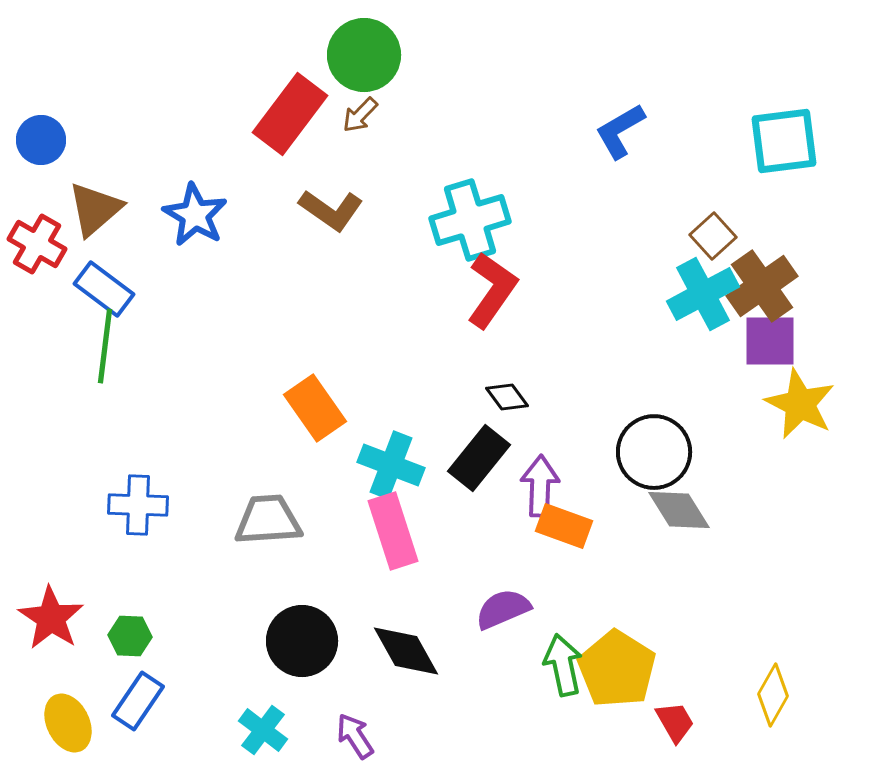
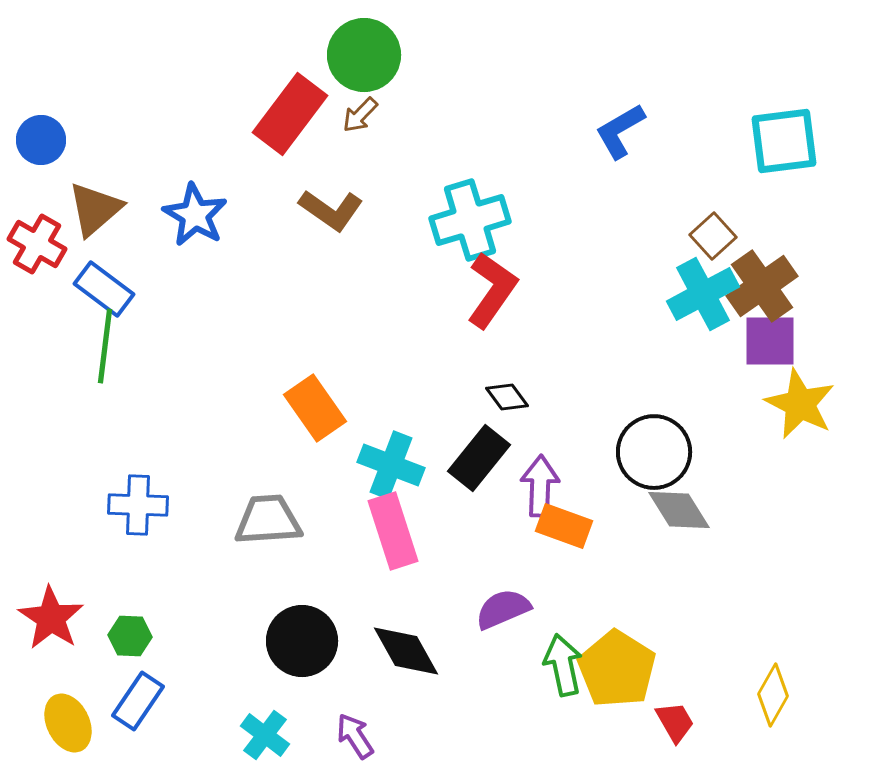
cyan cross at (263, 730): moved 2 px right, 5 px down
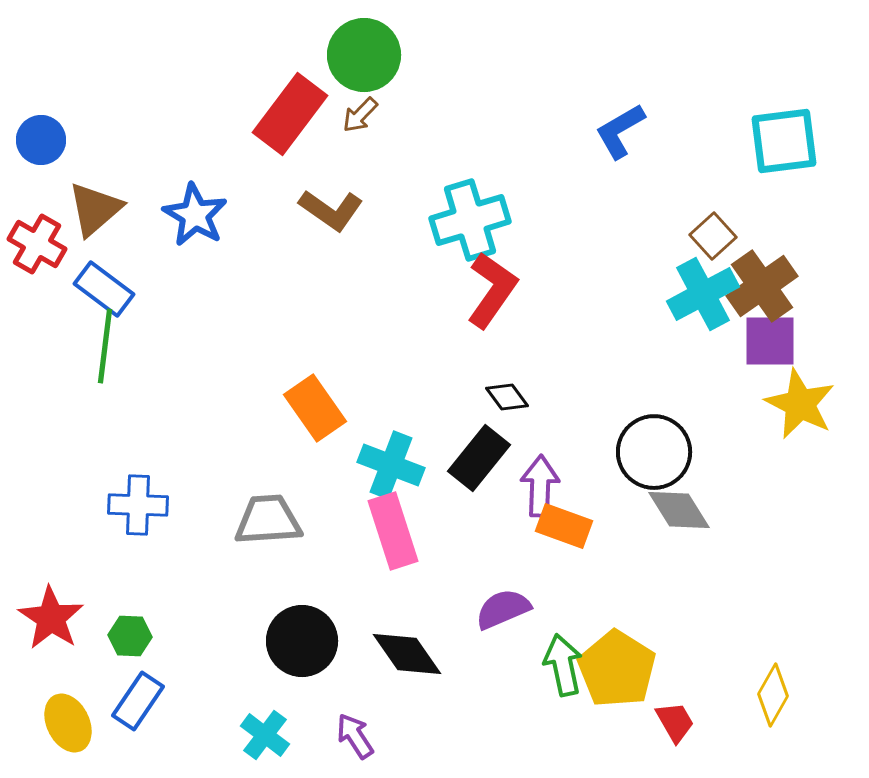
black diamond at (406, 651): moved 1 px right, 3 px down; rotated 6 degrees counterclockwise
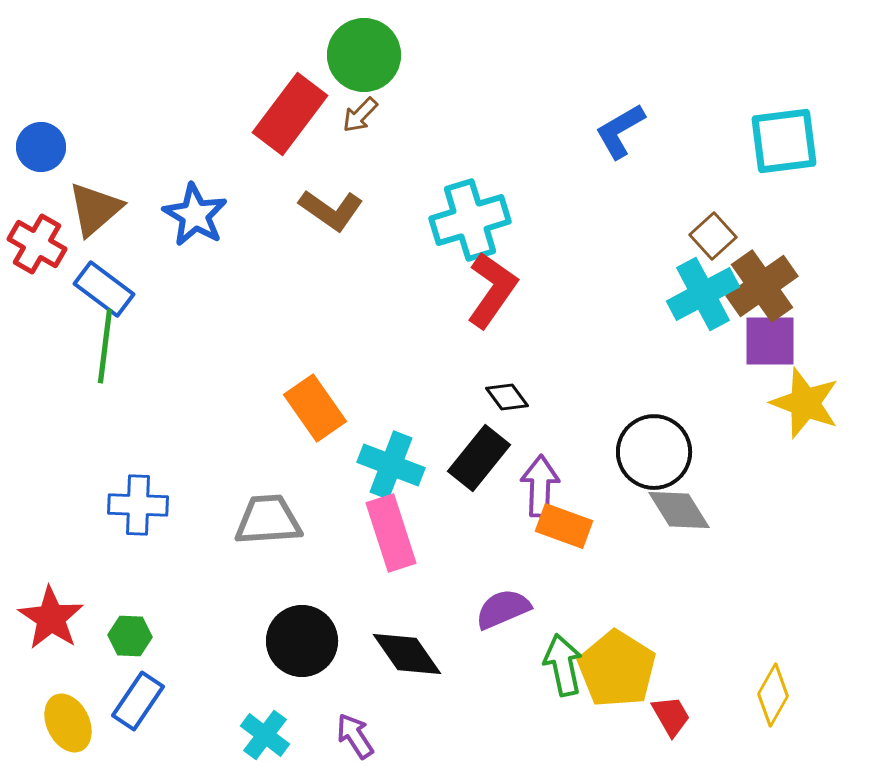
blue circle at (41, 140): moved 7 px down
yellow star at (800, 404): moved 5 px right, 1 px up; rotated 6 degrees counterclockwise
pink rectangle at (393, 531): moved 2 px left, 2 px down
red trapezoid at (675, 722): moved 4 px left, 6 px up
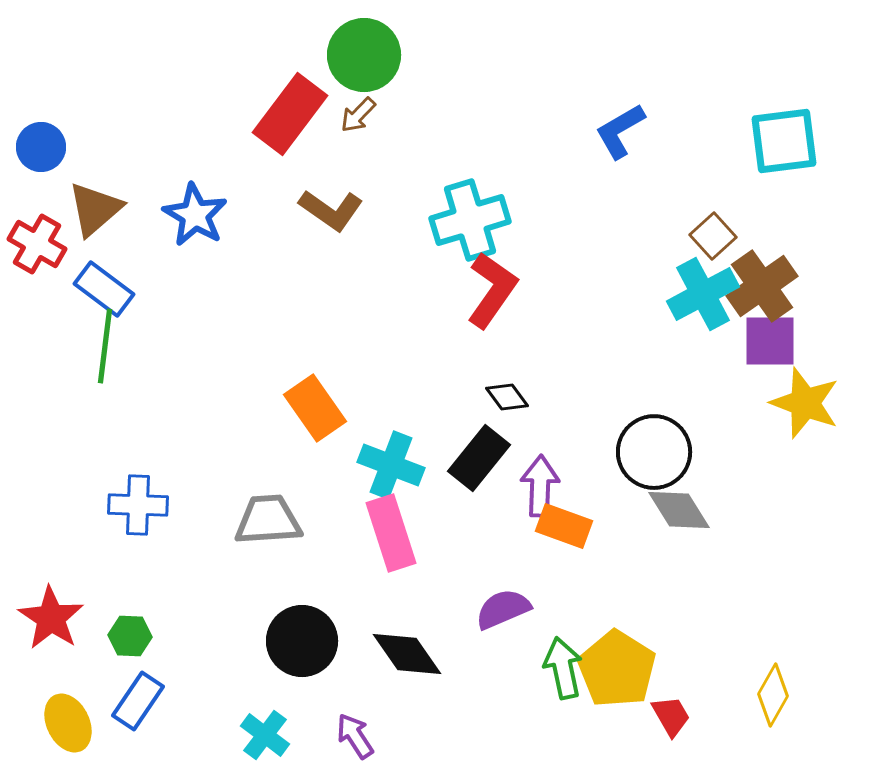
brown arrow at (360, 115): moved 2 px left
green arrow at (563, 665): moved 3 px down
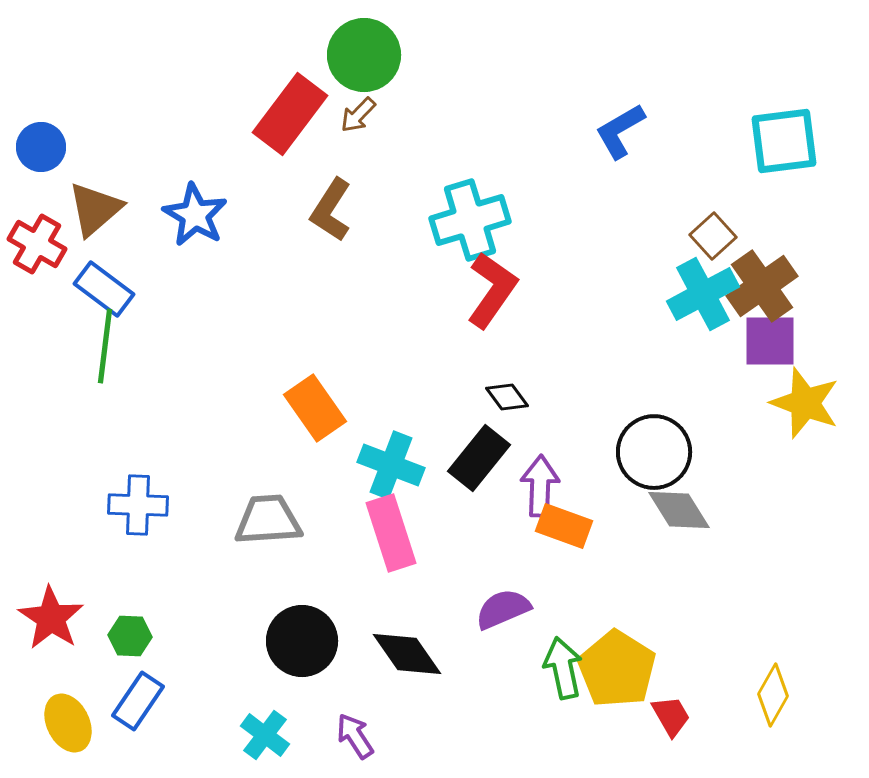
brown L-shape at (331, 210): rotated 88 degrees clockwise
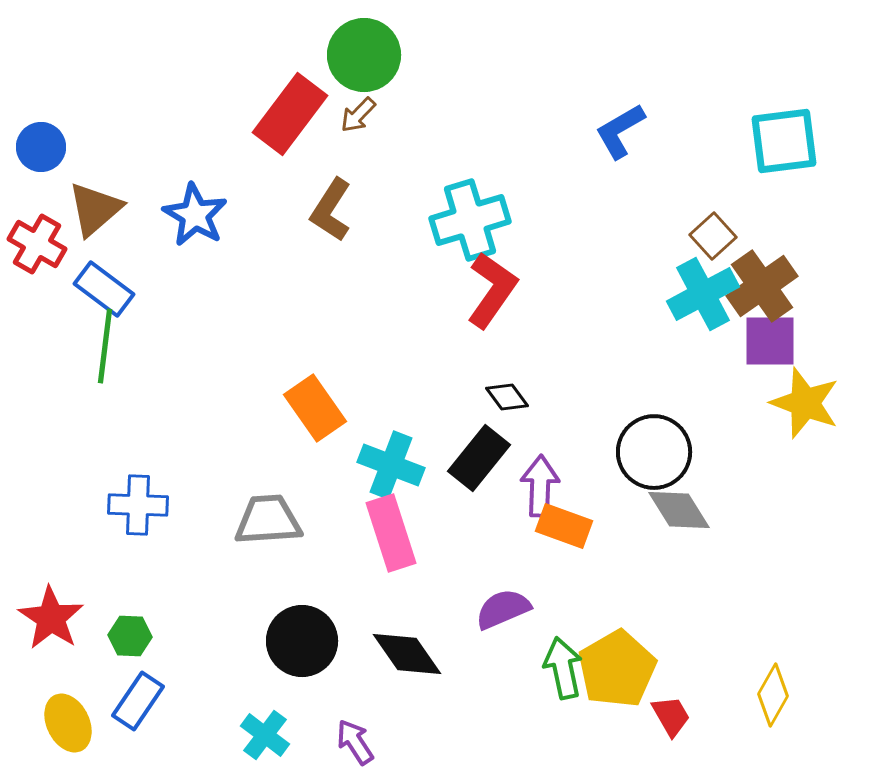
yellow pentagon at (617, 669): rotated 10 degrees clockwise
purple arrow at (355, 736): moved 6 px down
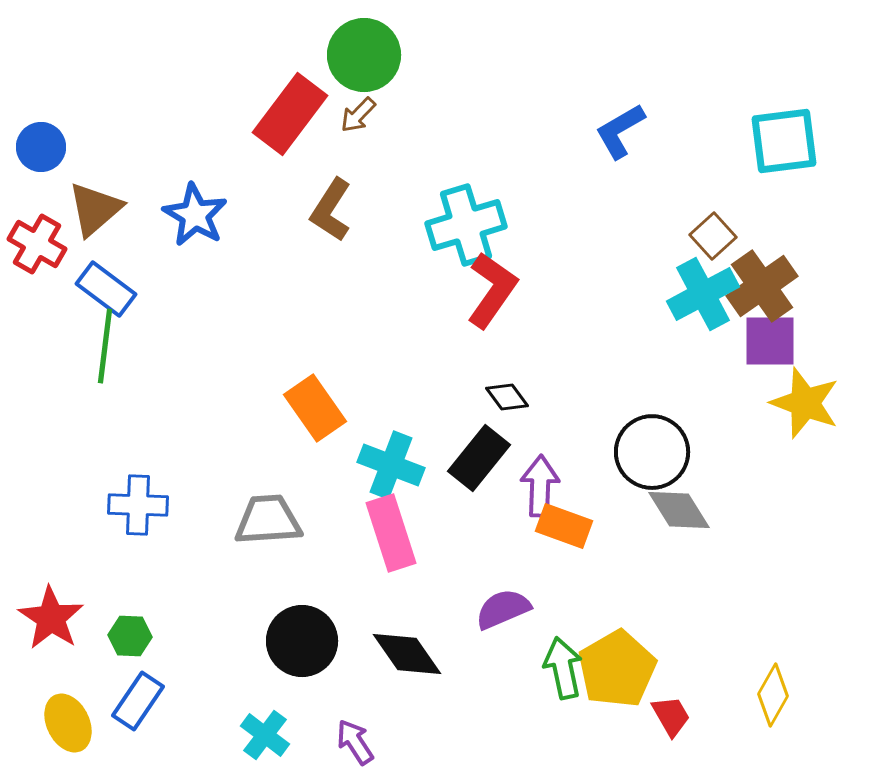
cyan cross at (470, 220): moved 4 px left, 5 px down
blue rectangle at (104, 289): moved 2 px right
black circle at (654, 452): moved 2 px left
